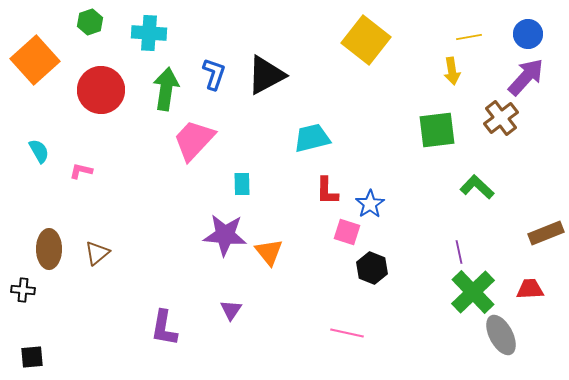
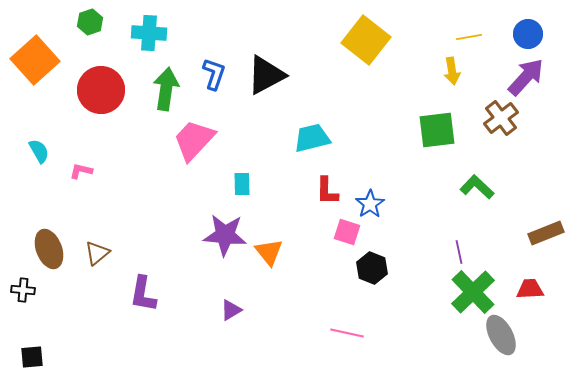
brown ellipse: rotated 21 degrees counterclockwise
purple triangle: rotated 25 degrees clockwise
purple L-shape: moved 21 px left, 34 px up
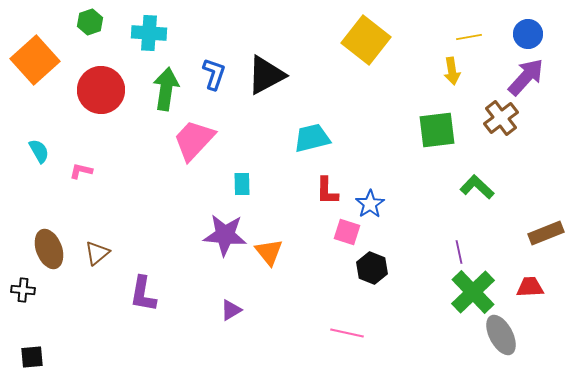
red trapezoid: moved 2 px up
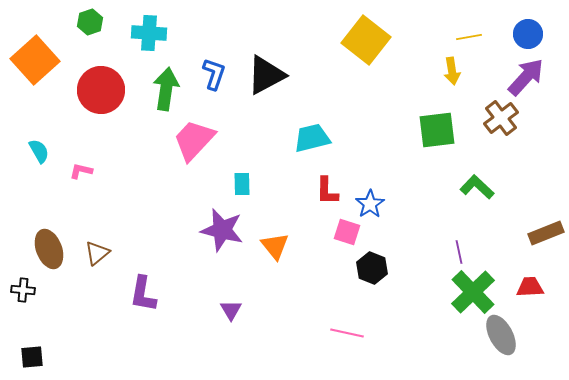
purple star: moved 3 px left, 5 px up; rotated 9 degrees clockwise
orange triangle: moved 6 px right, 6 px up
purple triangle: rotated 30 degrees counterclockwise
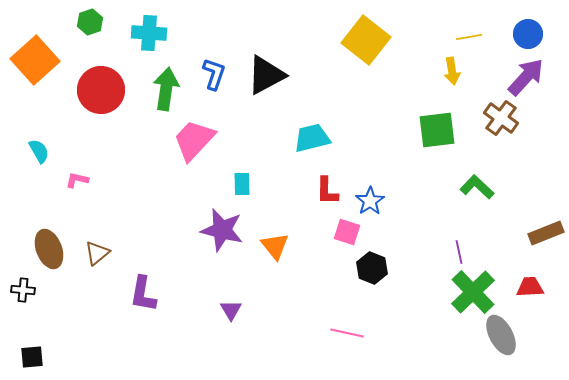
brown cross: rotated 16 degrees counterclockwise
pink L-shape: moved 4 px left, 9 px down
blue star: moved 3 px up
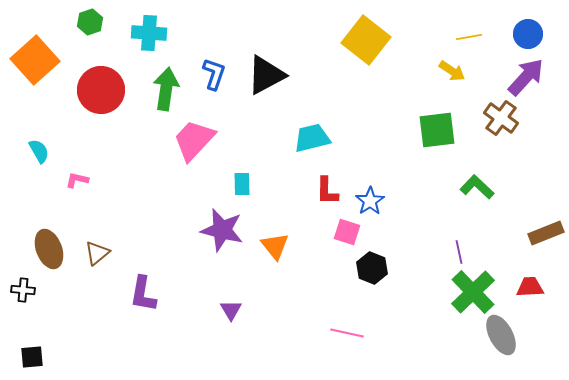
yellow arrow: rotated 48 degrees counterclockwise
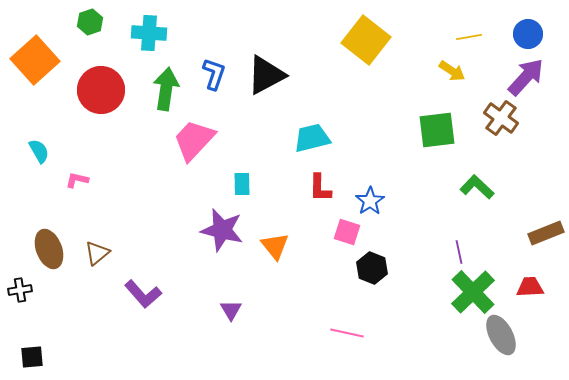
red L-shape: moved 7 px left, 3 px up
black cross: moved 3 px left; rotated 15 degrees counterclockwise
purple L-shape: rotated 51 degrees counterclockwise
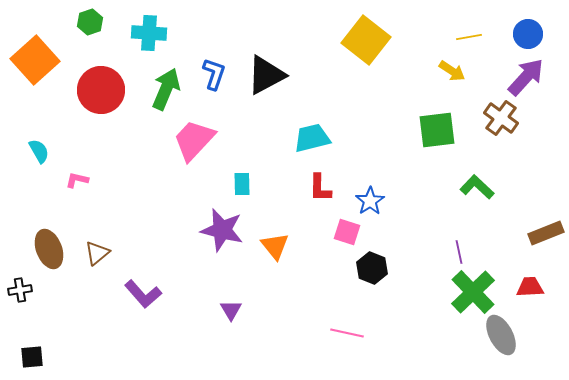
green arrow: rotated 15 degrees clockwise
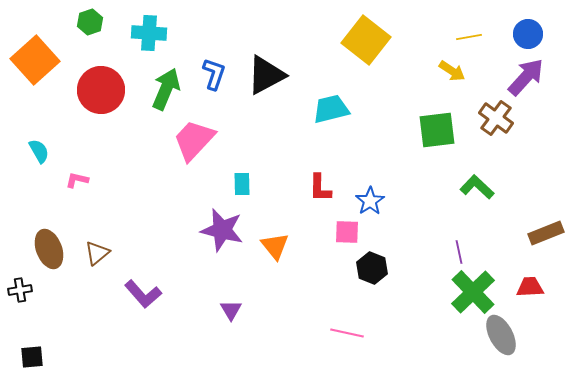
brown cross: moved 5 px left
cyan trapezoid: moved 19 px right, 29 px up
pink square: rotated 16 degrees counterclockwise
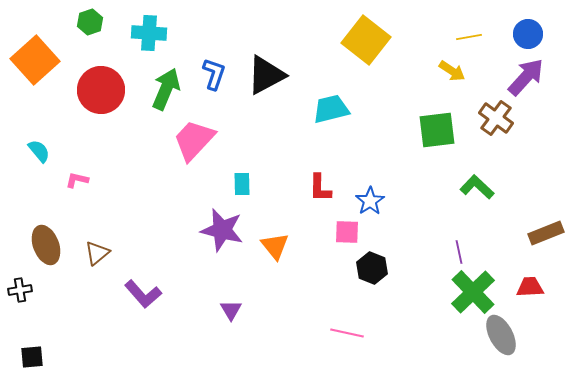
cyan semicircle: rotated 10 degrees counterclockwise
brown ellipse: moved 3 px left, 4 px up
